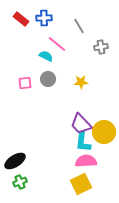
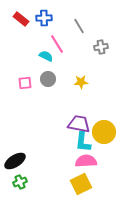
pink line: rotated 18 degrees clockwise
purple trapezoid: moved 2 px left; rotated 145 degrees clockwise
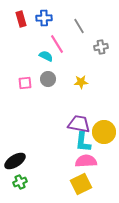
red rectangle: rotated 35 degrees clockwise
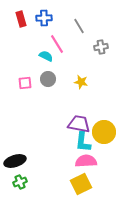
yellow star: rotated 16 degrees clockwise
black ellipse: rotated 15 degrees clockwise
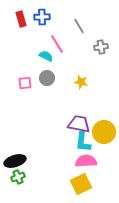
blue cross: moved 2 px left, 1 px up
gray circle: moved 1 px left, 1 px up
green cross: moved 2 px left, 5 px up
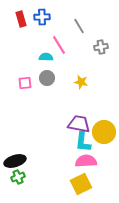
pink line: moved 2 px right, 1 px down
cyan semicircle: moved 1 px down; rotated 24 degrees counterclockwise
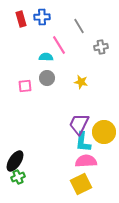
pink square: moved 3 px down
purple trapezoid: rotated 75 degrees counterclockwise
black ellipse: rotated 40 degrees counterclockwise
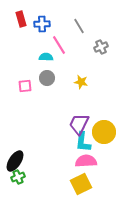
blue cross: moved 7 px down
gray cross: rotated 16 degrees counterclockwise
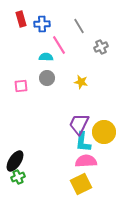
pink square: moved 4 px left
